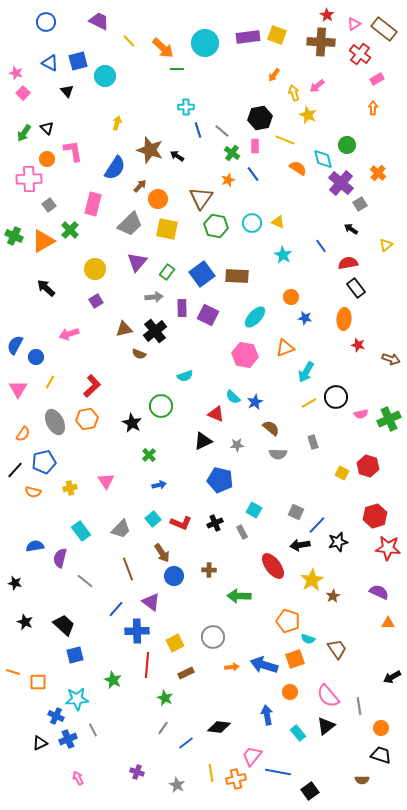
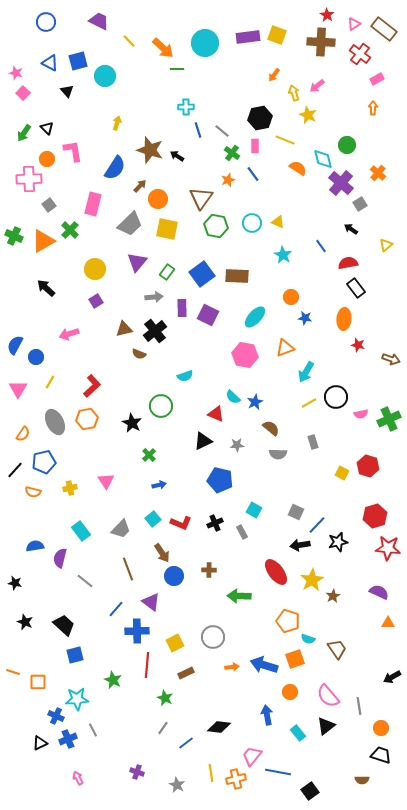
red ellipse at (273, 566): moved 3 px right, 6 px down
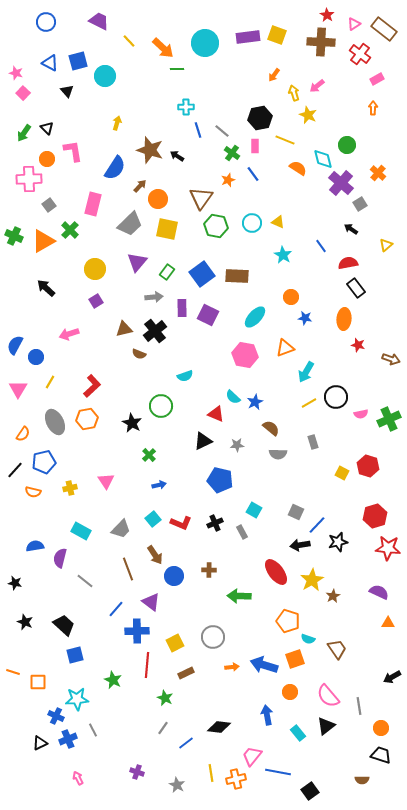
cyan rectangle at (81, 531): rotated 24 degrees counterclockwise
brown arrow at (162, 553): moved 7 px left, 2 px down
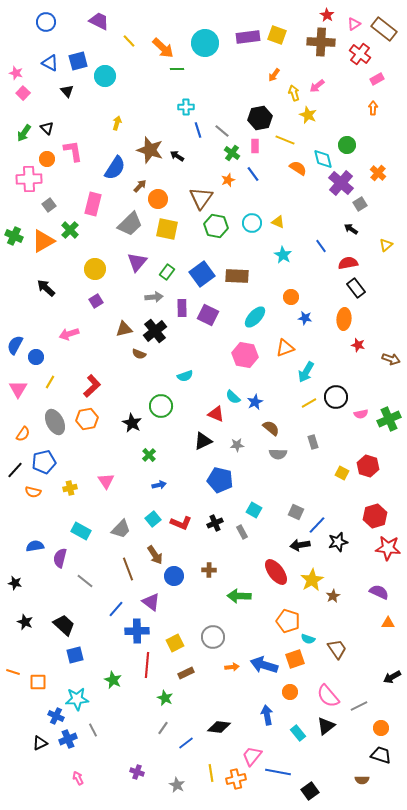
gray line at (359, 706): rotated 72 degrees clockwise
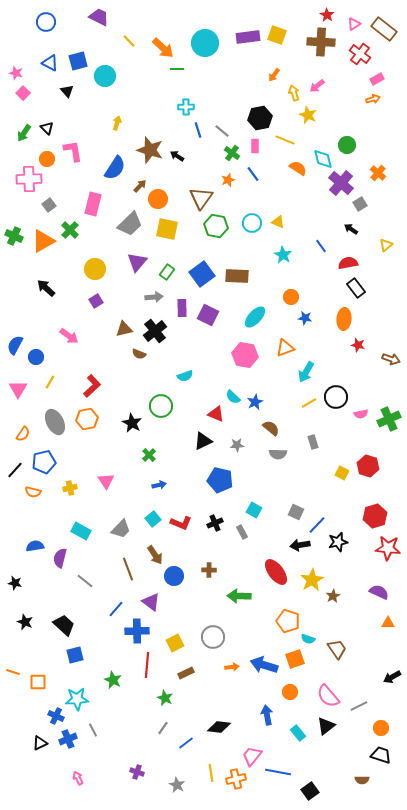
purple trapezoid at (99, 21): moved 4 px up
orange arrow at (373, 108): moved 9 px up; rotated 72 degrees clockwise
pink arrow at (69, 334): moved 2 px down; rotated 126 degrees counterclockwise
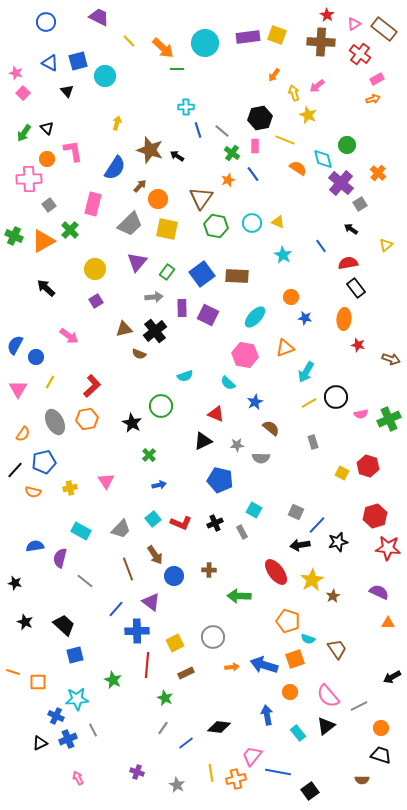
cyan semicircle at (233, 397): moved 5 px left, 14 px up
gray semicircle at (278, 454): moved 17 px left, 4 px down
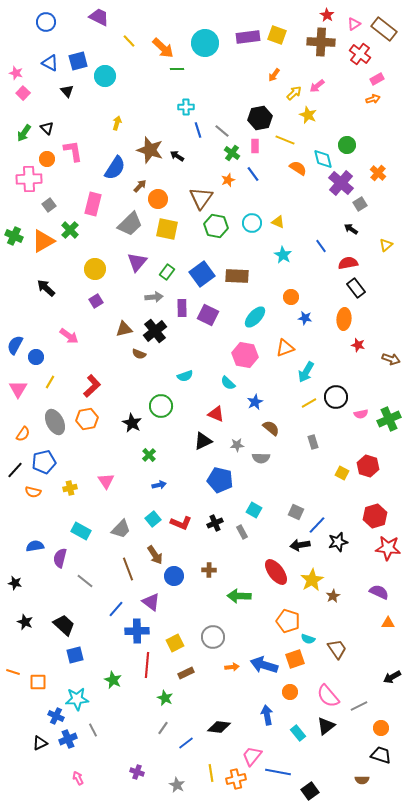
yellow arrow at (294, 93): rotated 63 degrees clockwise
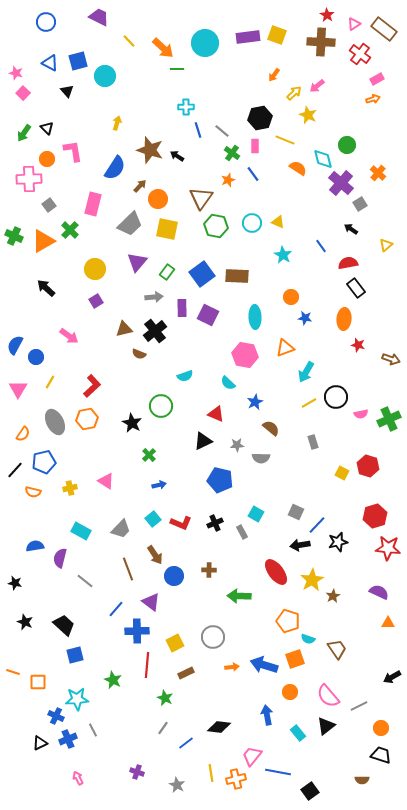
cyan ellipse at (255, 317): rotated 45 degrees counterclockwise
pink triangle at (106, 481): rotated 24 degrees counterclockwise
cyan square at (254, 510): moved 2 px right, 4 px down
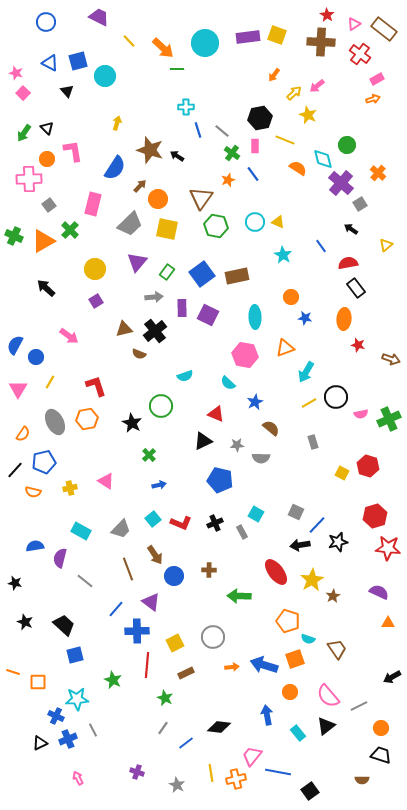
cyan circle at (252, 223): moved 3 px right, 1 px up
brown rectangle at (237, 276): rotated 15 degrees counterclockwise
red L-shape at (92, 386): moved 4 px right; rotated 65 degrees counterclockwise
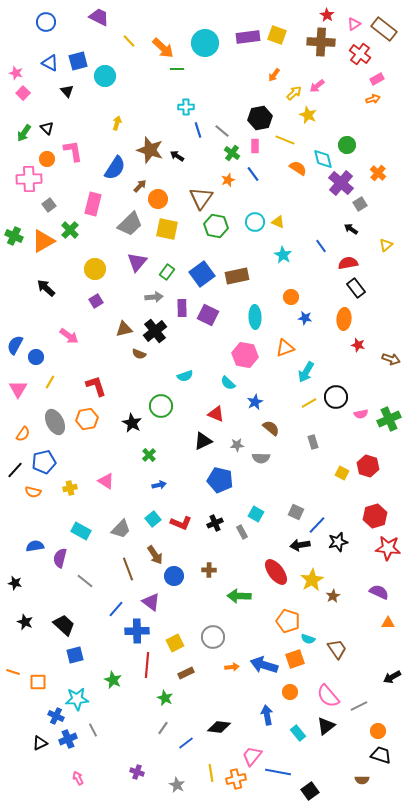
orange circle at (381, 728): moved 3 px left, 3 px down
